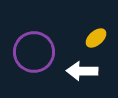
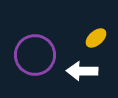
purple circle: moved 1 px right, 3 px down
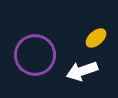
white arrow: rotated 20 degrees counterclockwise
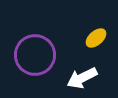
white arrow: moved 7 px down; rotated 8 degrees counterclockwise
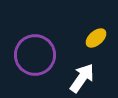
white arrow: rotated 152 degrees clockwise
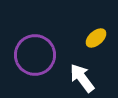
white arrow: rotated 72 degrees counterclockwise
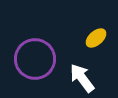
purple circle: moved 4 px down
